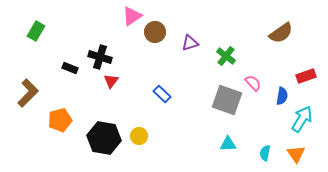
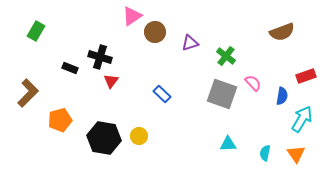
brown semicircle: moved 1 px right, 1 px up; rotated 15 degrees clockwise
gray square: moved 5 px left, 6 px up
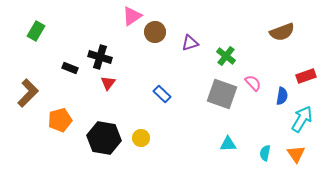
red triangle: moved 3 px left, 2 px down
yellow circle: moved 2 px right, 2 px down
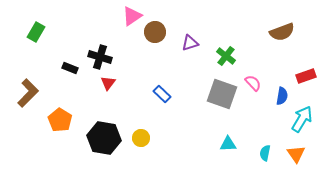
green rectangle: moved 1 px down
orange pentagon: rotated 25 degrees counterclockwise
